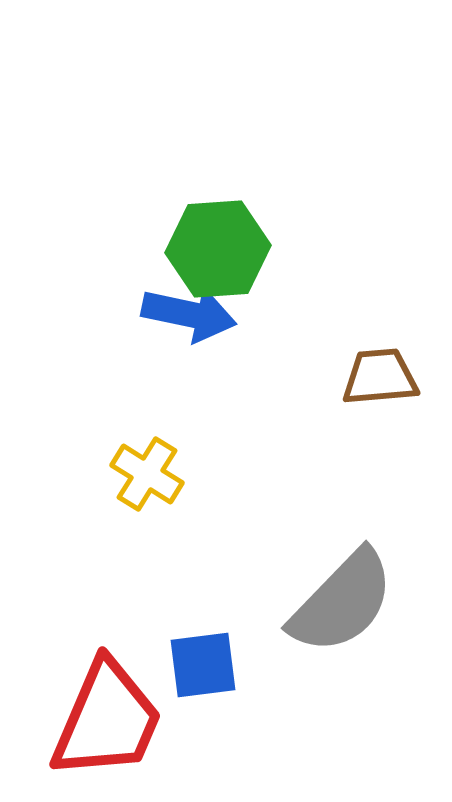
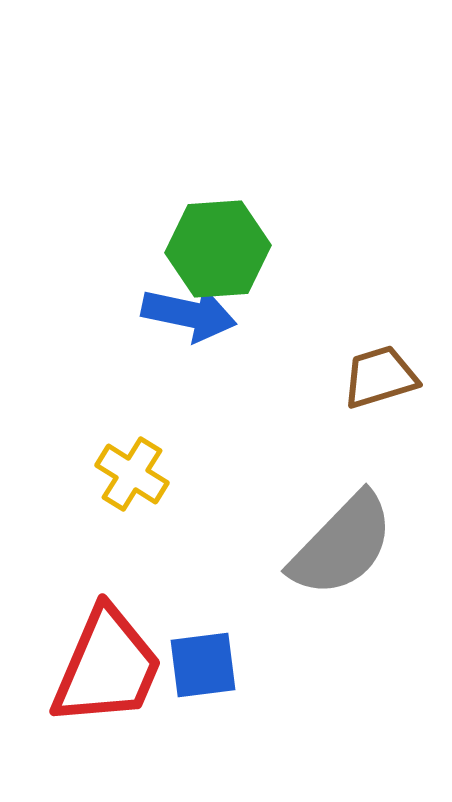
brown trapezoid: rotated 12 degrees counterclockwise
yellow cross: moved 15 px left
gray semicircle: moved 57 px up
red trapezoid: moved 53 px up
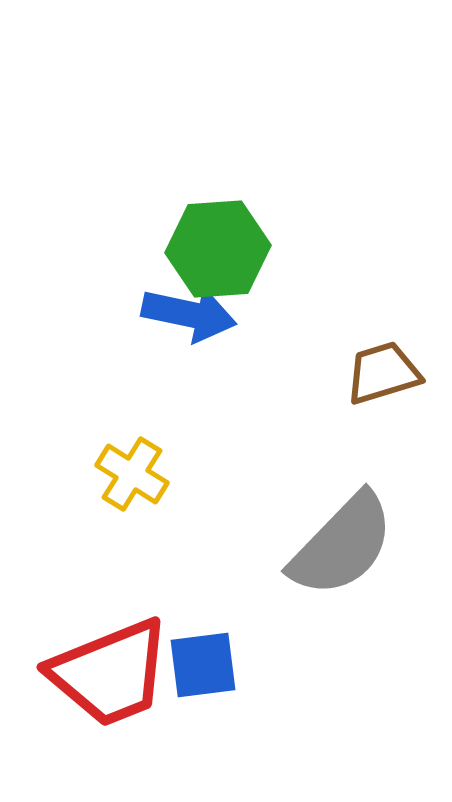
brown trapezoid: moved 3 px right, 4 px up
red trapezoid: moved 3 px right, 6 px down; rotated 45 degrees clockwise
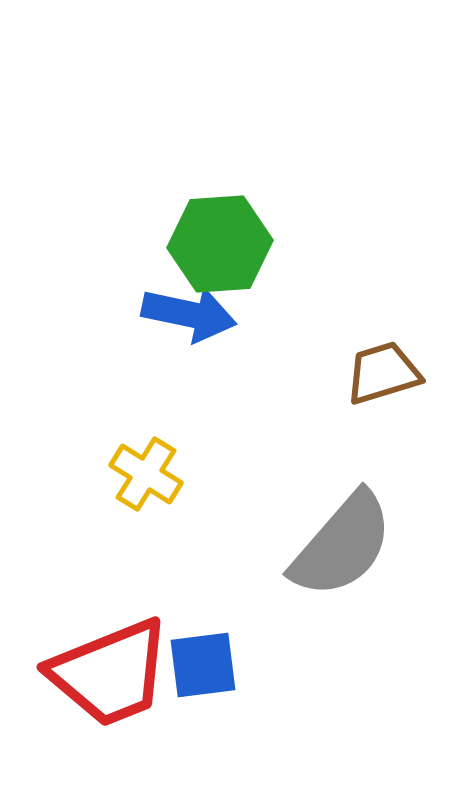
green hexagon: moved 2 px right, 5 px up
yellow cross: moved 14 px right
gray semicircle: rotated 3 degrees counterclockwise
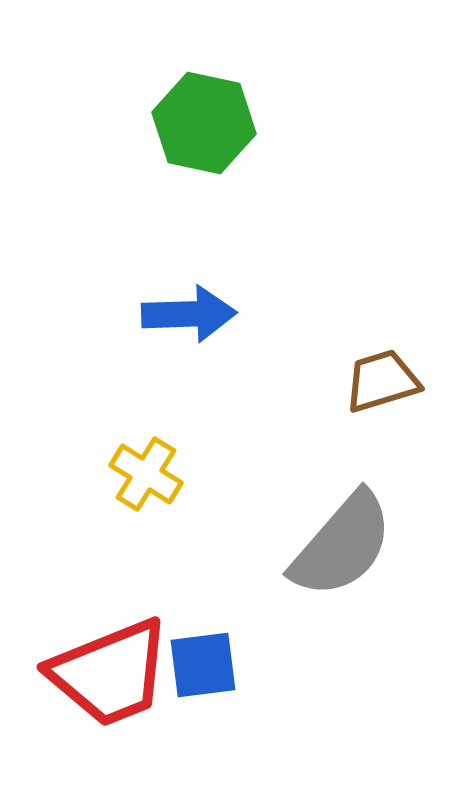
green hexagon: moved 16 px left, 121 px up; rotated 16 degrees clockwise
blue arrow: rotated 14 degrees counterclockwise
brown trapezoid: moved 1 px left, 8 px down
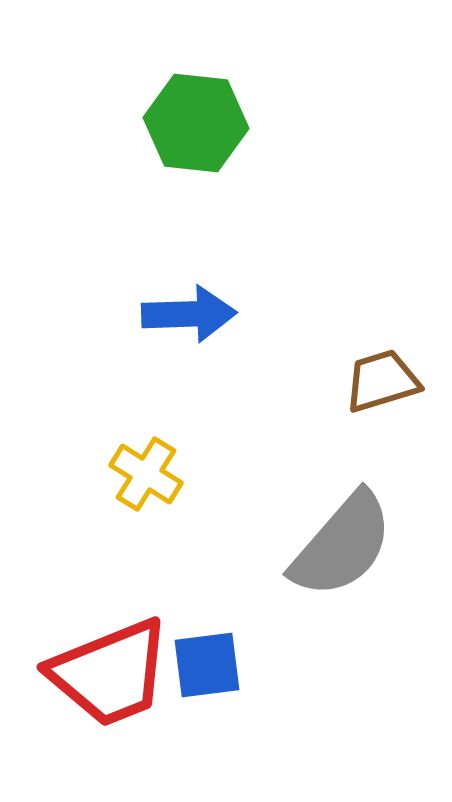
green hexagon: moved 8 px left; rotated 6 degrees counterclockwise
blue square: moved 4 px right
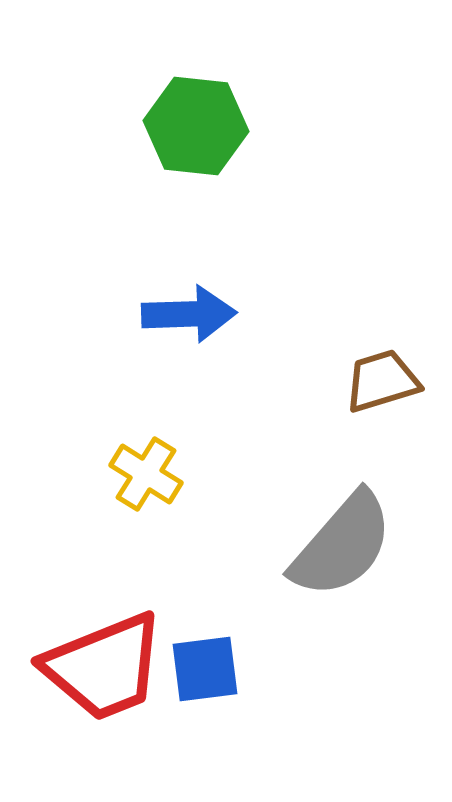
green hexagon: moved 3 px down
blue square: moved 2 px left, 4 px down
red trapezoid: moved 6 px left, 6 px up
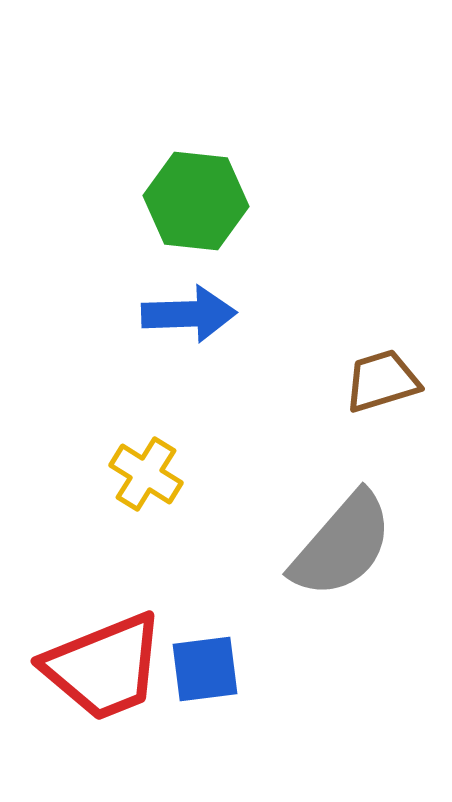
green hexagon: moved 75 px down
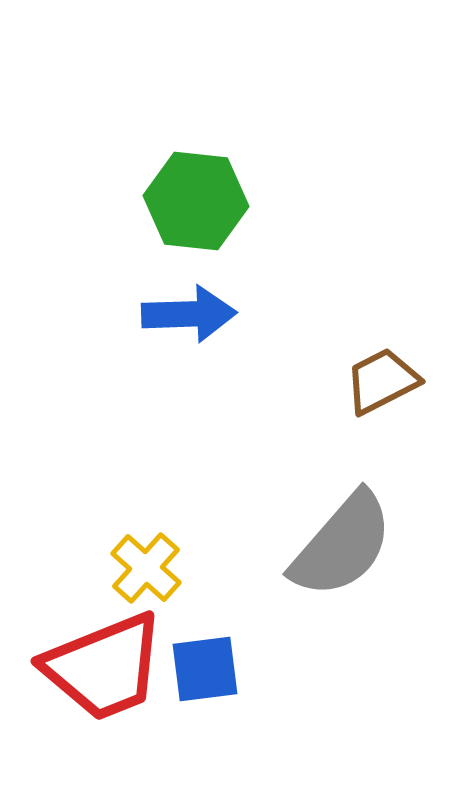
brown trapezoid: rotated 10 degrees counterclockwise
yellow cross: moved 94 px down; rotated 10 degrees clockwise
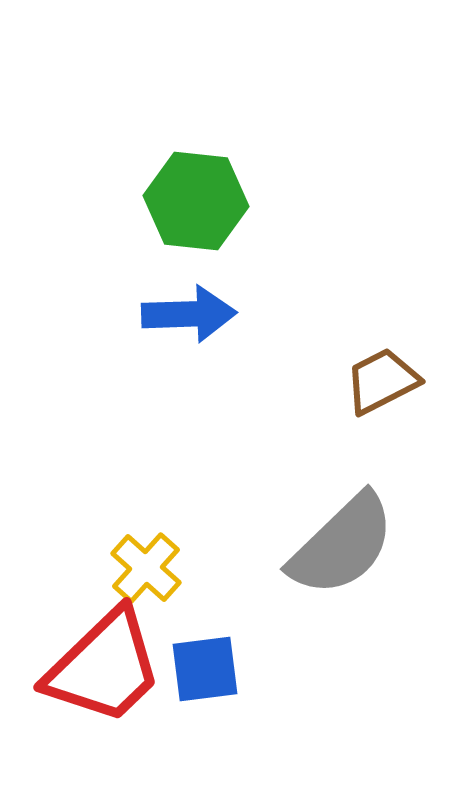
gray semicircle: rotated 5 degrees clockwise
red trapezoid: rotated 22 degrees counterclockwise
